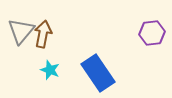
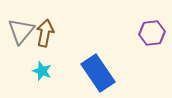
brown arrow: moved 2 px right, 1 px up
cyan star: moved 8 px left, 1 px down
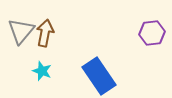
blue rectangle: moved 1 px right, 3 px down
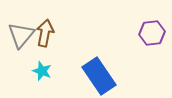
gray triangle: moved 4 px down
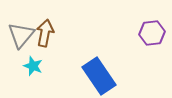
cyan star: moved 9 px left, 5 px up
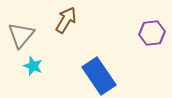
brown arrow: moved 21 px right, 13 px up; rotated 20 degrees clockwise
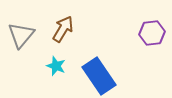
brown arrow: moved 3 px left, 9 px down
cyan star: moved 23 px right
